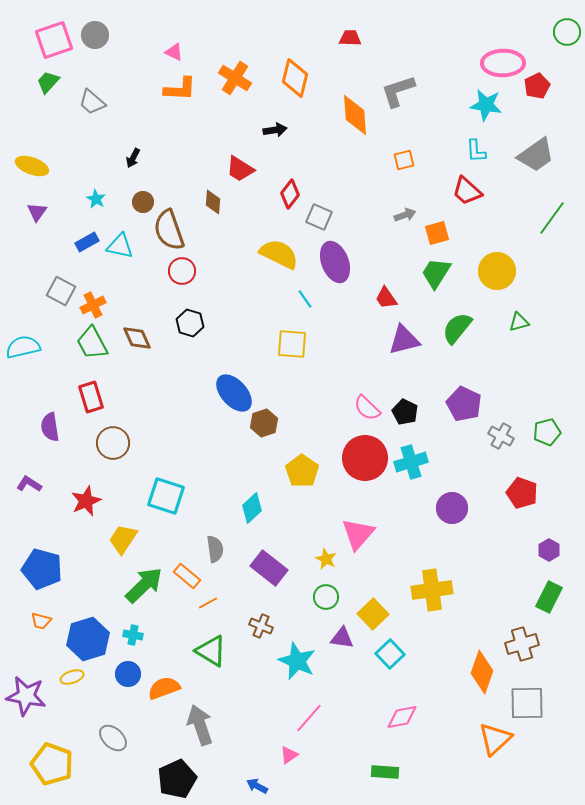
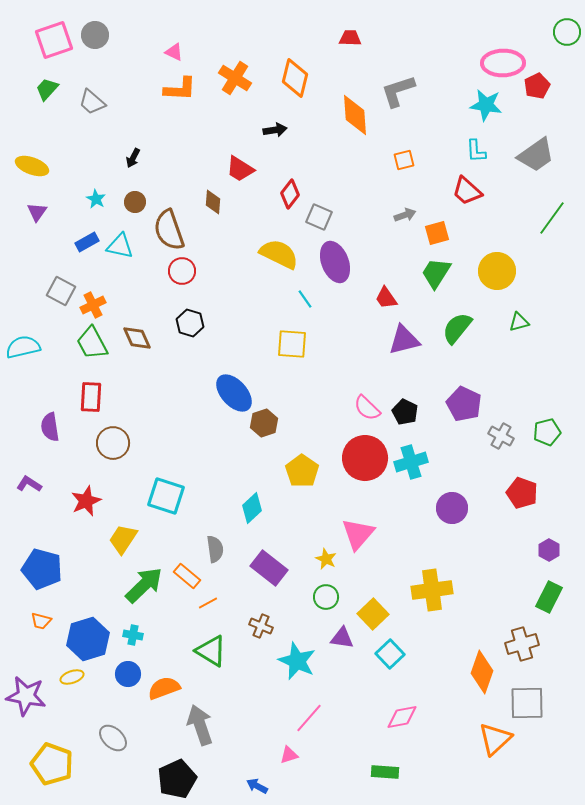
green trapezoid at (48, 82): moved 1 px left, 7 px down
brown circle at (143, 202): moved 8 px left
red rectangle at (91, 397): rotated 20 degrees clockwise
pink triangle at (289, 755): rotated 18 degrees clockwise
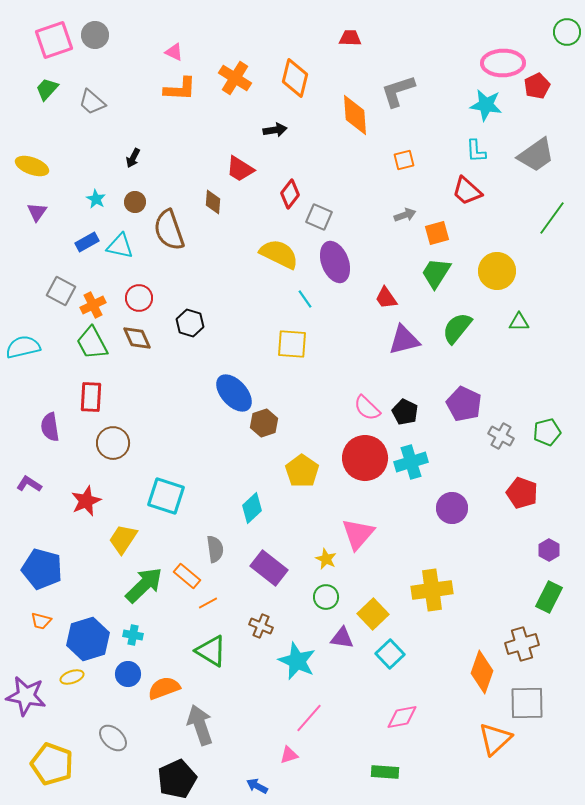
red circle at (182, 271): moved 43 px left, 27 px down
green triangle at (519, 322): rotated 15 degrees clockwise
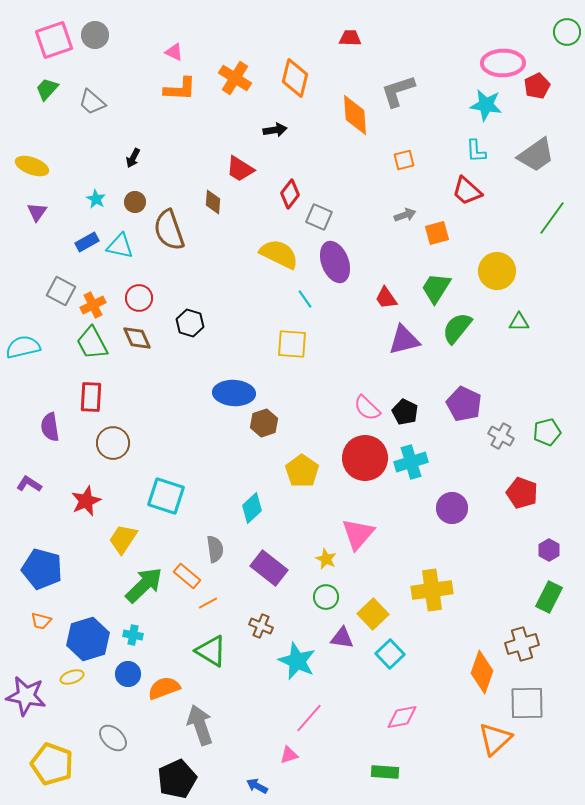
green trapezoid at (436, 273): moved 15 px down
blue ellipse at (234, 393): rotated 45 degrees counterclockwise
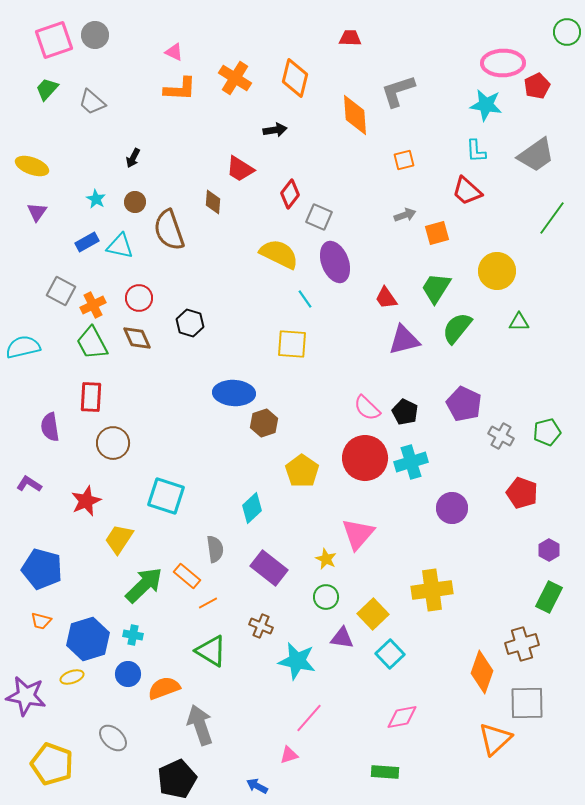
yellow trapezoid at (123, 539): moved 4 px left
cyan star at (297, 661): rotated 12 degrees counterclockwise
